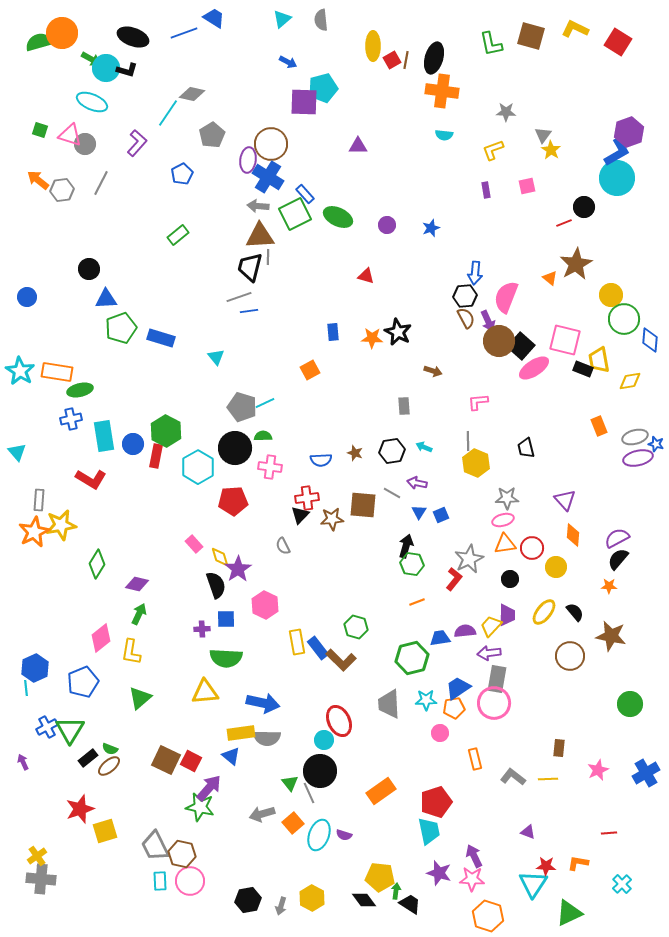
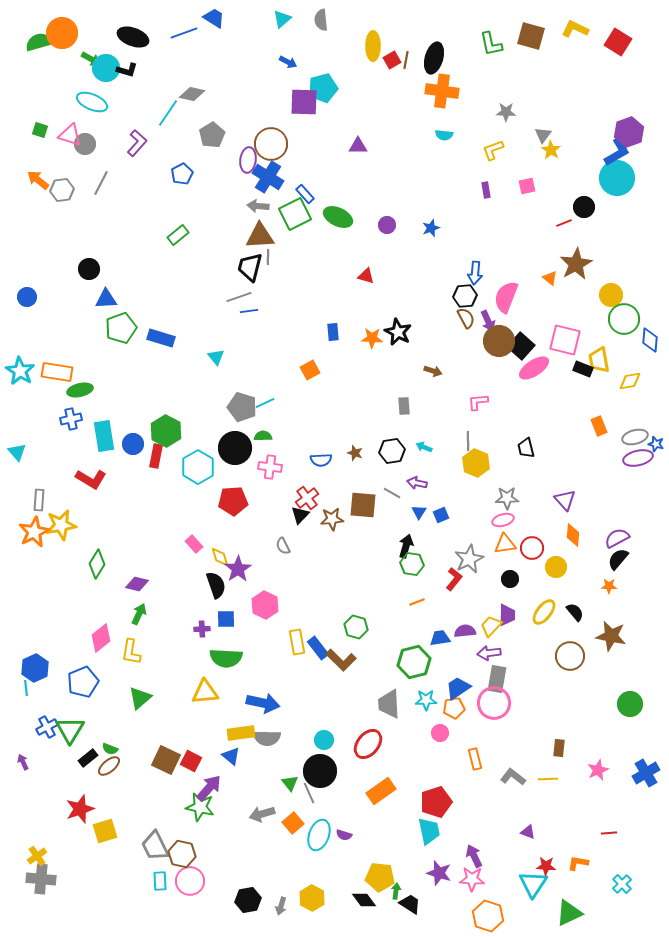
red cross at (307, 498): rotated 30 degrees counterclockwise
green hexagon at (412, 658): moved 2 px right, 4 px down
red ellipse at (339, 721): moved 29 px right, 23 px down; rotated 64 degrees clockwise
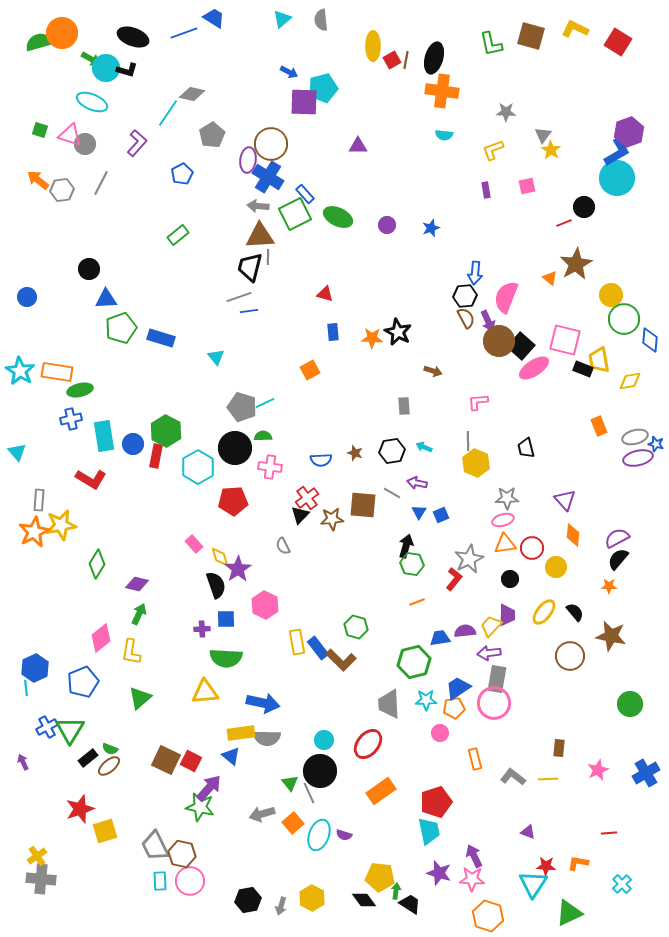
blue arrow at (288, 62): moved 1 px right, 10 px down
red triangle at (366, 276): moved 41 px left, 18 px down
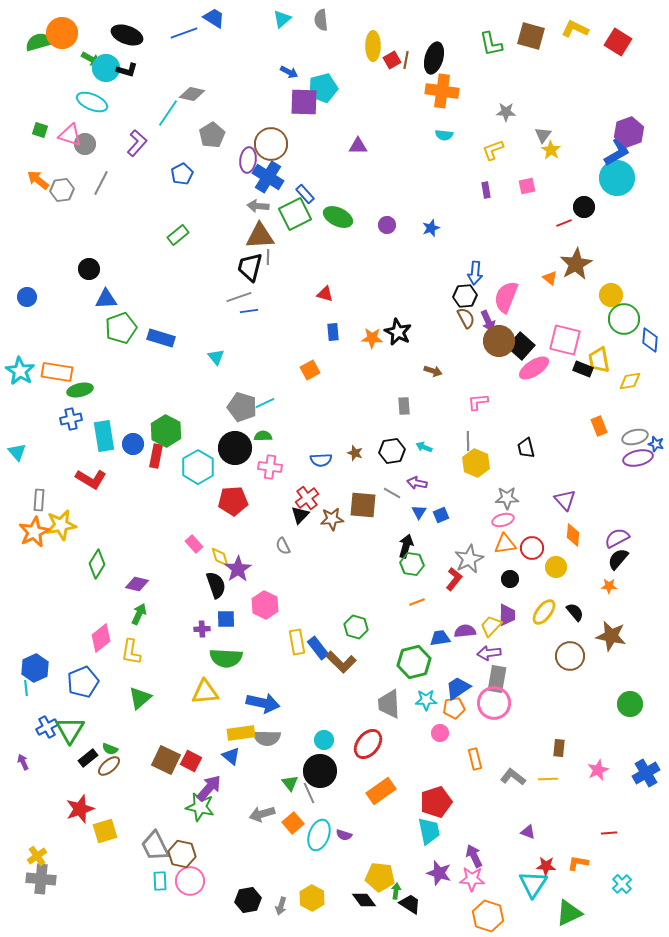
black ellipse at (133, 37): moved 6 px left, 2 px up
brown L-shape at (341, 660): moved 2 px down
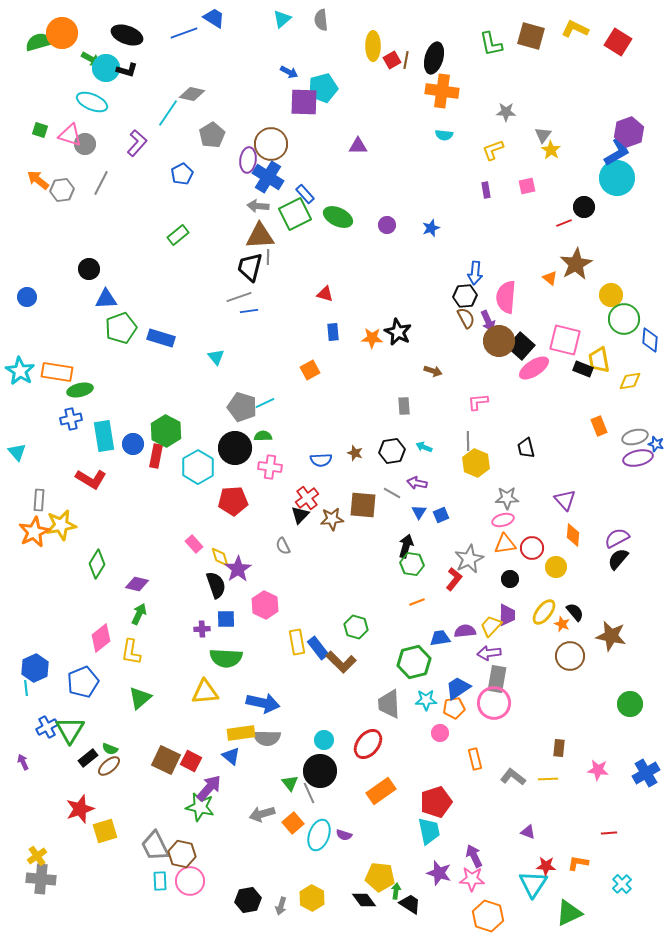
pink semicircle at (506, 297): rotated 16 degrees counterclockwise
orange star at (609, 586): moved 47 px left, 38 px down; rotated 21 degrees clockwise
pink star at (598, 770): rotated 30 degrees clockwise
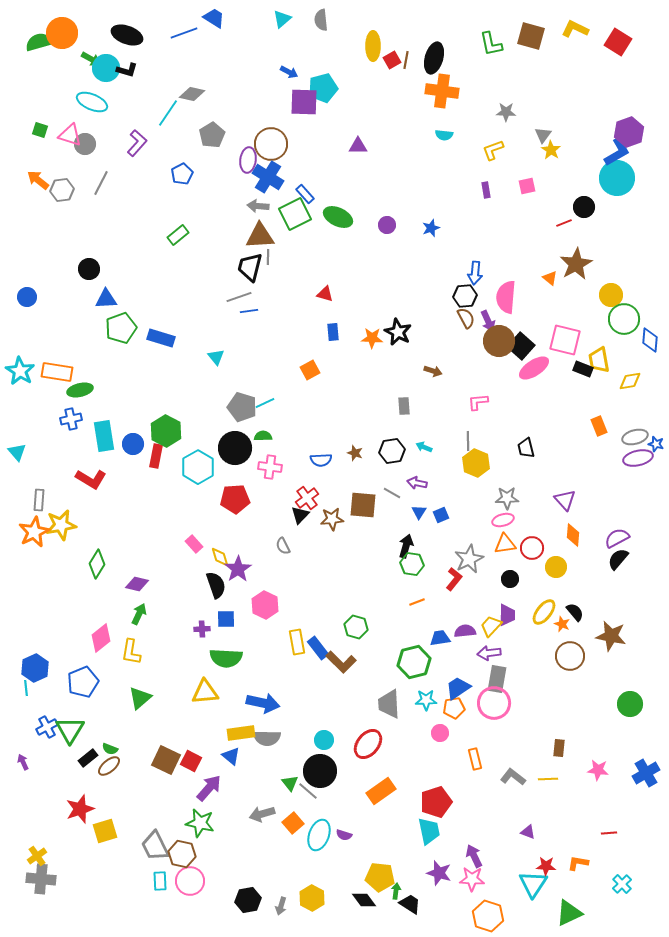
red pentagon at (233, 501): moved 2 px right, 2 px up
gray line at (309, 793): moved 1 px left, 2 px up; rotated 25 degrees counterclockwise
green star at (200, 807): moved 16 px down
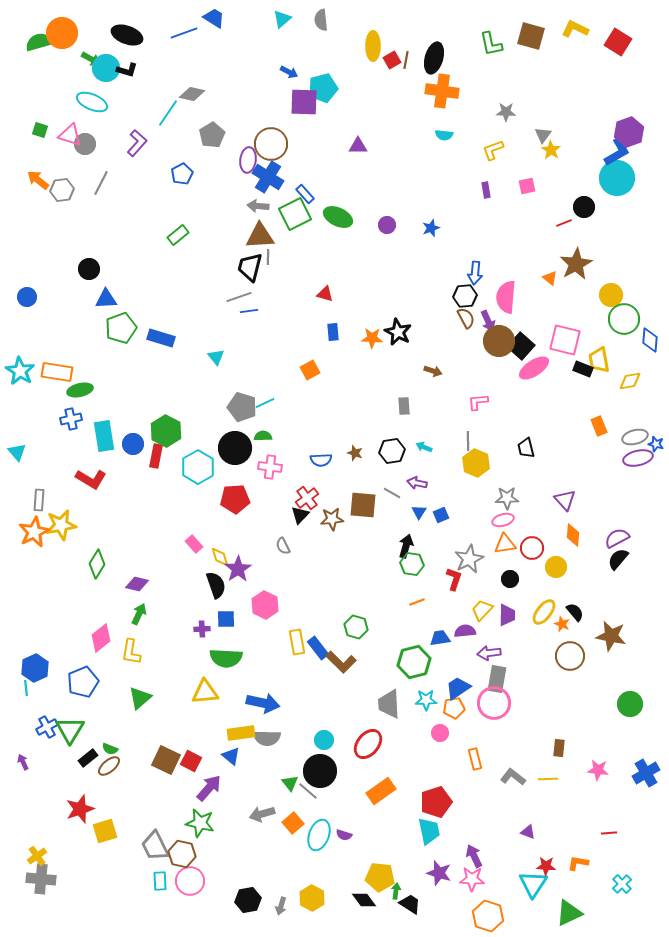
red L-shape at (454, 579): rotated 20 degrees counterclockwise
yellow trapezoid at (491, 626): moved 9 px left, 16 px up
